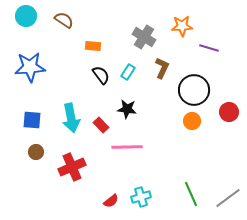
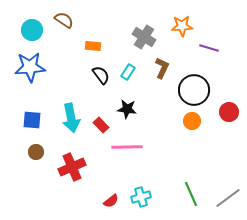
cyan circle: moved 6 px right, 14 px down
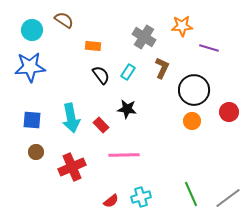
pink line: moved 3 px left, 8 px down
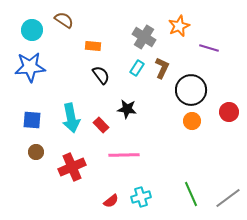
orange star: moved 3 px left; rotated 20 degrees counterclockwise
cyan rectangle: moved 9 px right, 4 px up
black circle: moved 3 px left
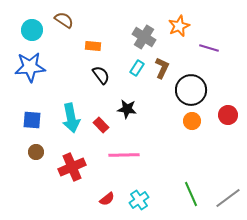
red circle: moved 1 px left, 3 px down
cyan cross: moved 2 px left, 3 px down; rotated 18 degrees counterclockwise
red semicircle: moved 4 px left, 2 px up
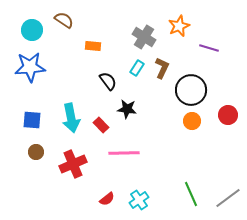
black semicircle: moved 7 px right, 6 px down
pink line: moved 2 px up
red cross: moved 1 px right, 3 px up
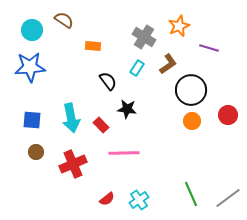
brown L-shape: moved 6 px right, 4 px up; rotated 30 degrees clockwise
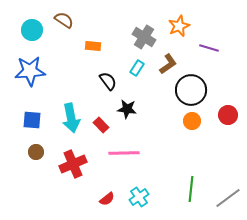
blue star: moved 4 px down
green line: moved 5 px up; rotated 30 degrees clockwise
cyan cross: moved 3 px up
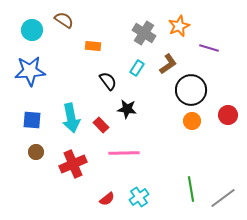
gray cross: moved 4 px up
green line: rotated 15 degrees counterclockwise
gray line: moved 5 px left
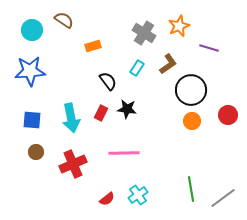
orange rectangle: rotated 21 degrees counterclockwise
red rectangle: moved 12 px up; rotated 70 degrees clockwise
cyan cross: moved 1 px left, 2 px up
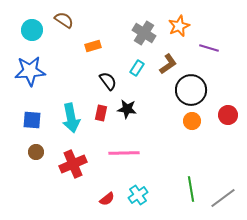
red rectangle: rotated 14 degrees counterclockwise
